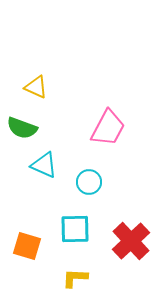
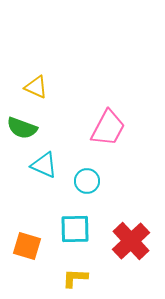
cyan circle: moved 2 px left, 1 px up
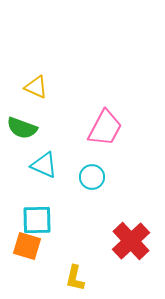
pink trapezoid: moved 3 px left
cyan circle: moved 5 px right, 4 px up
cyan square: moved 38 px left, 9 px up
yellow L-shape: rotated 80 degrees counterclockwise
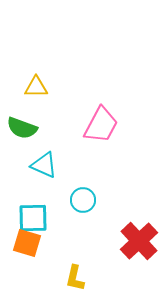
yellow triangle: rotated 25 degrees counterclockwise
pink trapezoid: moved 4 px left, 3 px up
cyan circle: moved 9 px left, 23 px down
cyan square: moved 4 px left, 2 px up
red cross: moved 8 px right
orange square: moved 3 px up
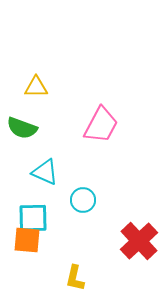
cyan triangle: moved 1 px right, 7 px down
orange square: moved 3 px up; rotated 12 degrees counterclockwise
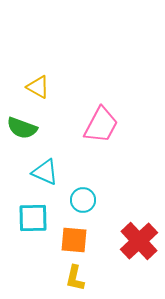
yellow triangle: moved 2 px right; rotated 30 degrees clockwise
orange square: moved 47 px right
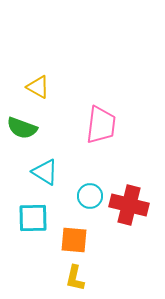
pink trapezoid: rotated 21 degrees counterclockwise
cyan triangle: rotated 8 degrees clockwise
cyan circle: moved 7 px right, 4 px up
red cross: moved 10 px left, 36 px up; rotated 33 degrees counterclockwise
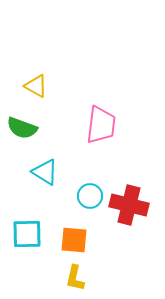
yellow triangle: moved 2 px left, 1 px up
cyan square: moved 6 px left, 16 px down
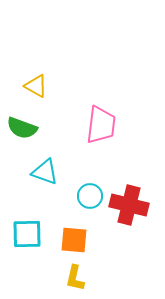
cyan triangle: rotated 12 degrees counterclockwise
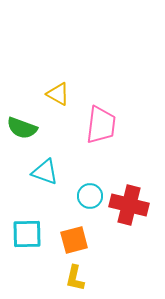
yellow triangle: moved 22 px right, 8 px down
orange square: rotated 20 degrees counterclockwise
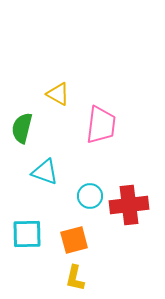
green semicircle: rotated 84 degrees clockwise
red cross: rotated 21 degrees counterclockwise
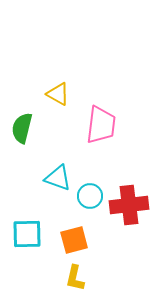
cyan triangle: moved 13 px right, 6 px down
